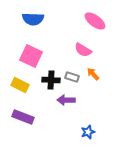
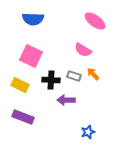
gray rectangle: moved 2 px right, 1 px up
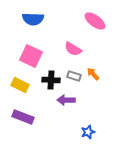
pink semicircle: moved 10 px left, 1 px up
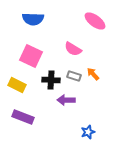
yellow rectangle: moved 3 px left
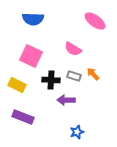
blue star: moved 11 px left
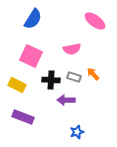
blue semicircle: rotated 60 degrees counterclockwise
pink semicircle: moved 1 px left; rotated 42 degrees counterclockwise
gray rectangle: moved 1 px down
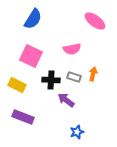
orange arrow: rotated 56 degrees clockwise
purple arrow: rotated 36 degrees clockwise
